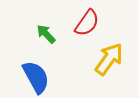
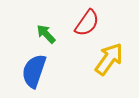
blue semicircle: moved 2 px left, 6 px up; rotated 132 degrees counterclockwise
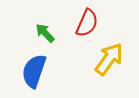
red semicircle: rotated 12 degrees counterclockwise
green arrow: moved 1 px left, 1 px up
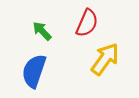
green arrow: moved 3 px left, 2 px up
yellow arrow: moved 4 px left
